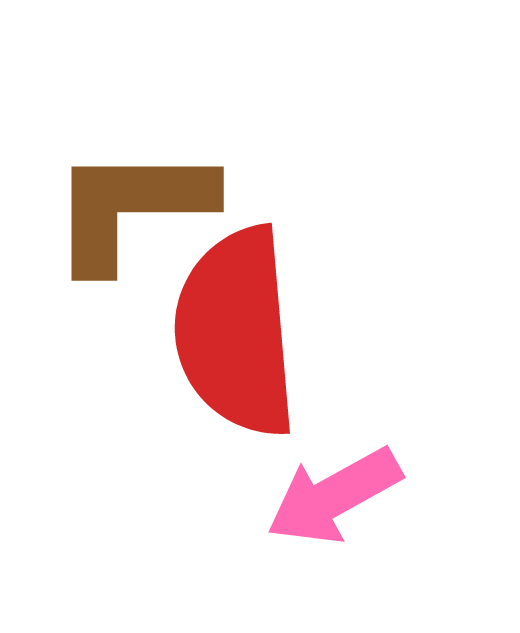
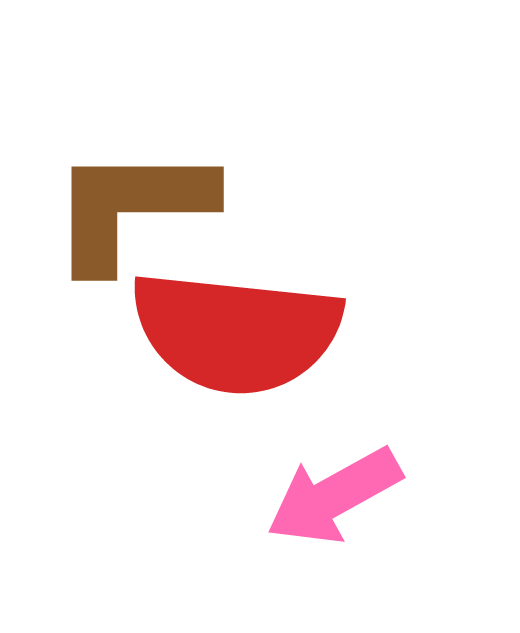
red semicircle: rotated 79 degrees counterclockwise
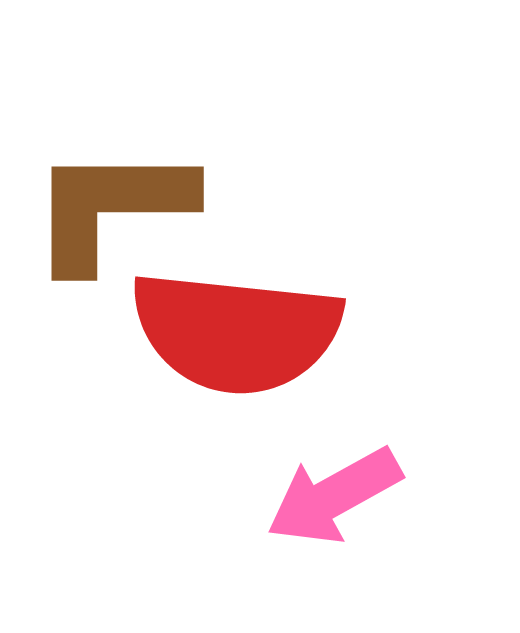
brown L-shape: moved 20 px left
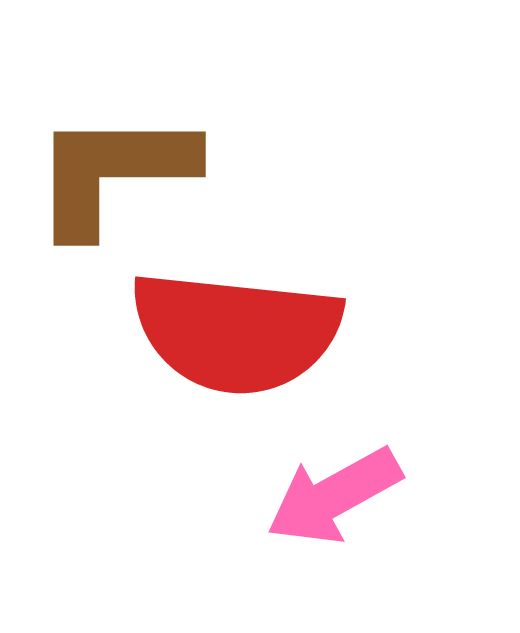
brown L-shape: moved 2 px right, 35 px up
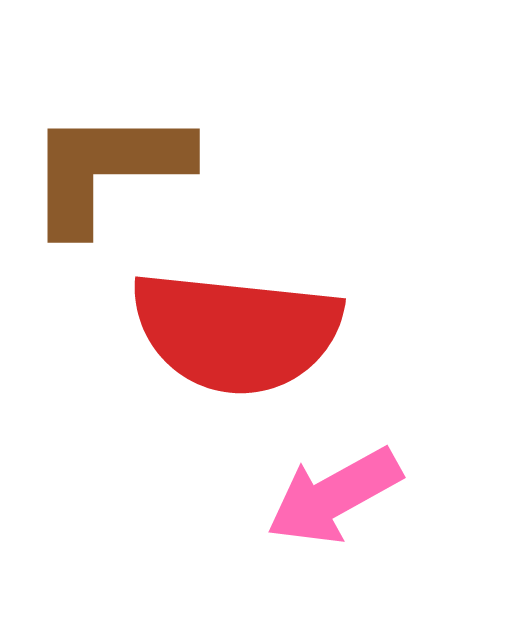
brown L-shape: moved 6 px left, 3 px up
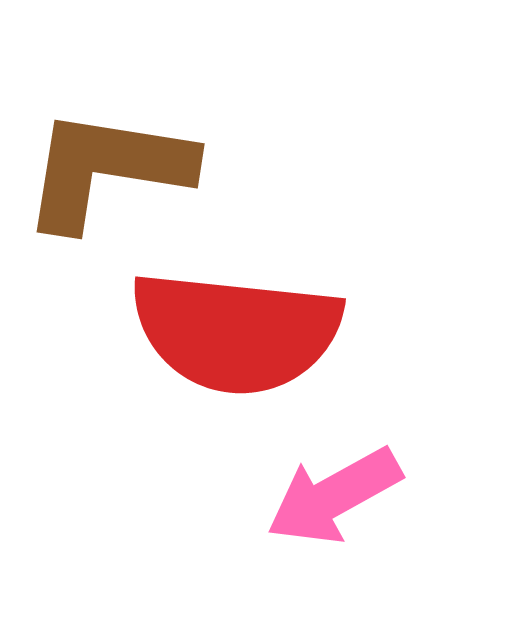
brown L-shape: rotated 9 degrees clockwise
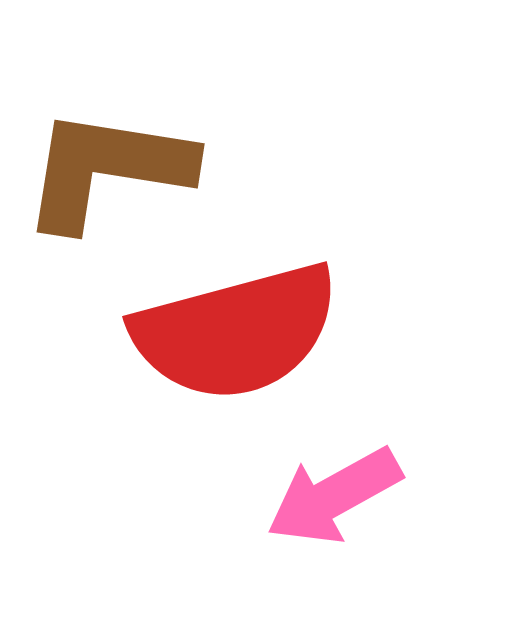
red semicircle: rotated 21 degrees counterclockwise
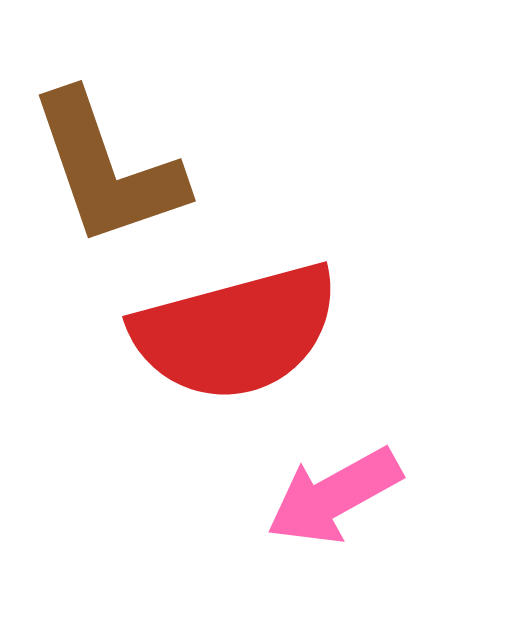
brown L-shape: rotated 118 degrees counterclockwise
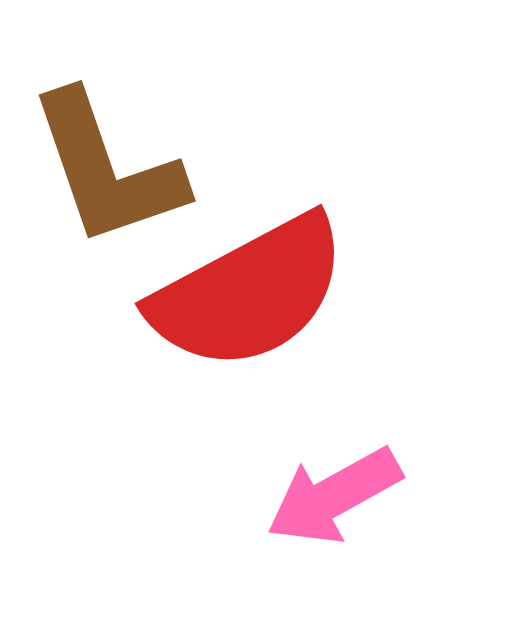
red semicircle: moved 13 px right, 39 px up; rotated 13 degrees counterclockwise
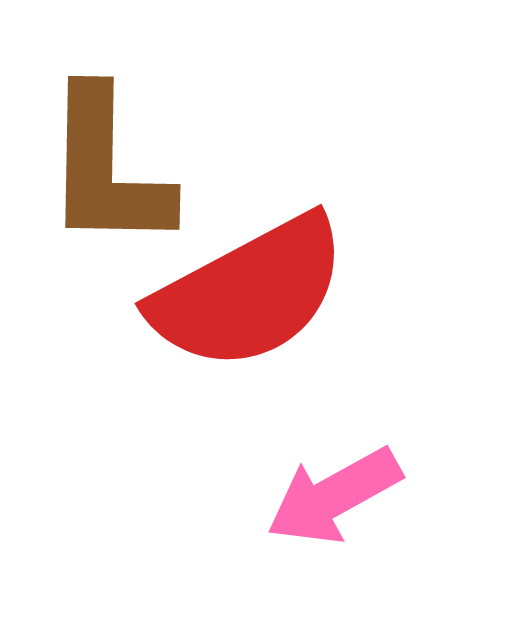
brown L-shape: rotated 20 degrees clockwise
